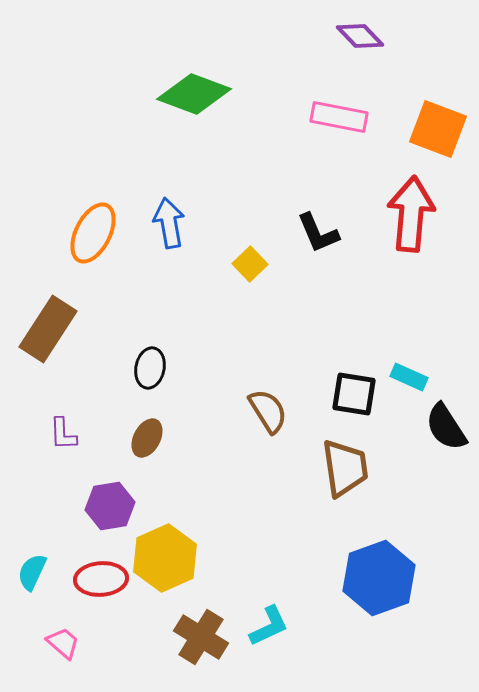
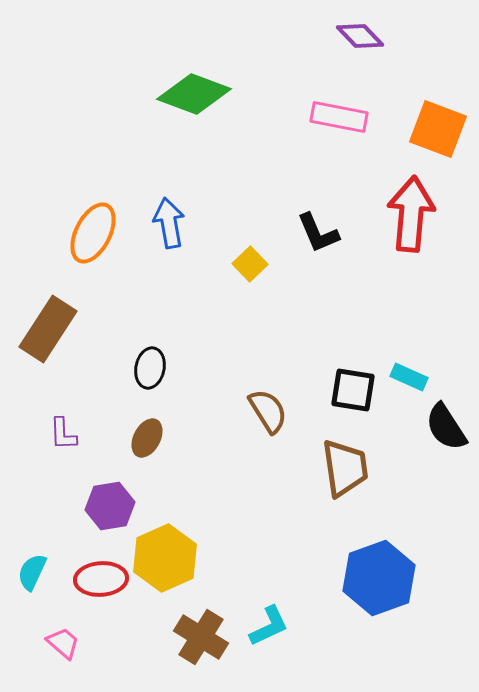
black square: moved 1 px left, 4 px up
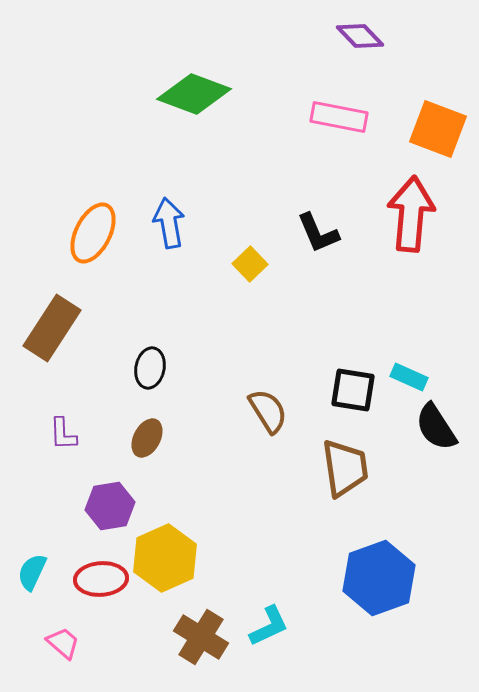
brown rectangle: moved 4 px right, 1 px up
black semicircle: moved 10 px left
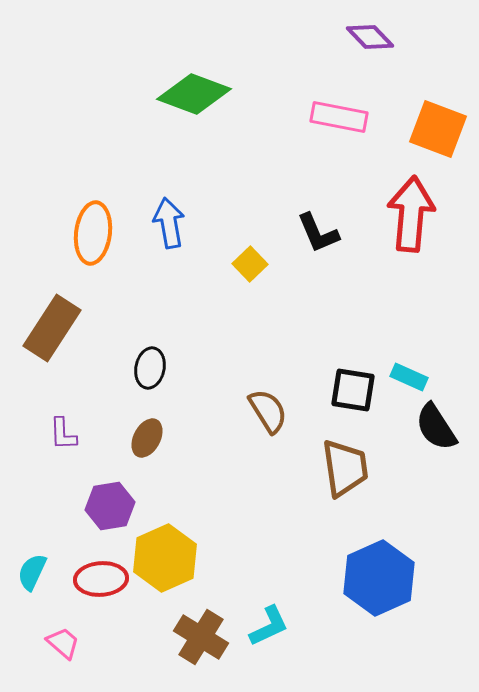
purple diamond: moved 10 px right, 1 px down
orange ellipse: rotated 20 degrees counterclockwise
blue hexagon: rotated 4 degrees counterclockwise
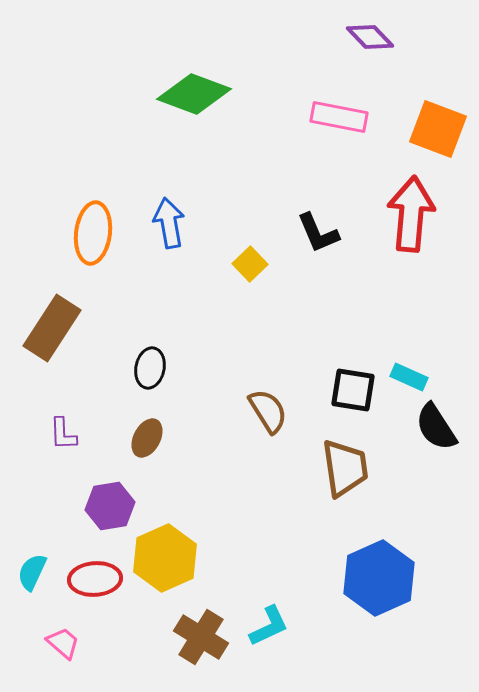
red ellipse: moved 6 px left
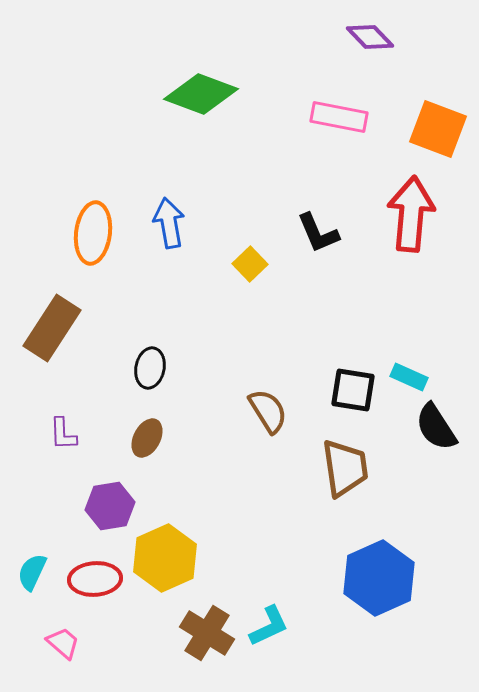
green diamond: moved 7 px right
brown cross: moved 6 px right, 4 px up
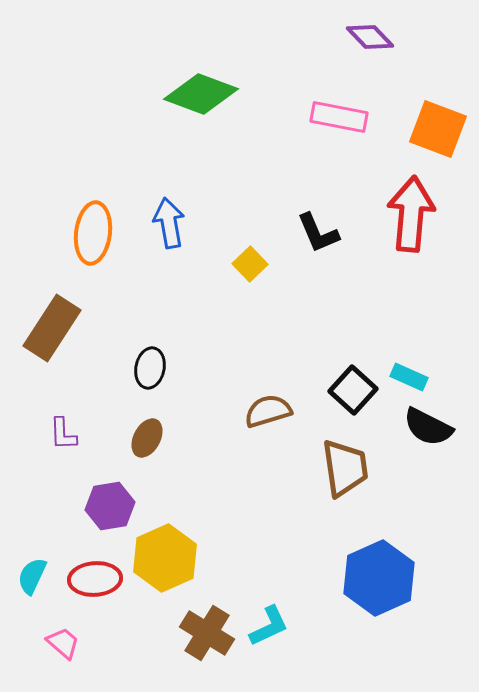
black square: rotated 33 degrees clockwise
brown semicircle: rotated 75 degrees counterclockwise
black semicircle: moved 8 px left; rotated 30 degrees counterclockwise
cyan semicircle: moved 4 px down
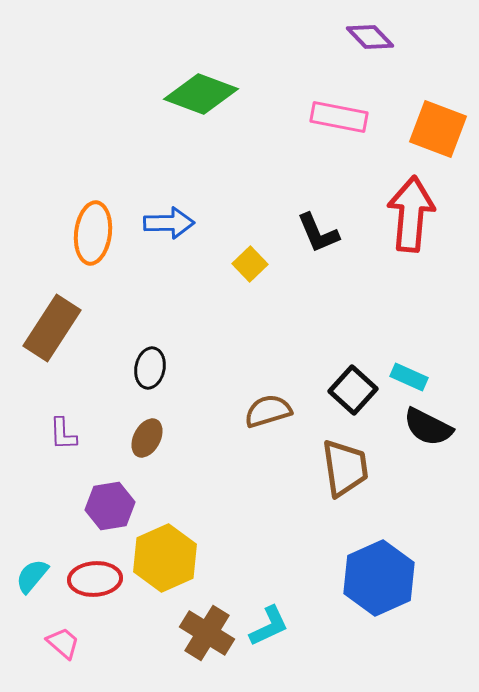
blue arrow: rotated 99 degrees clockwise
cyan semicircle: rotated 15 degrees clockwise
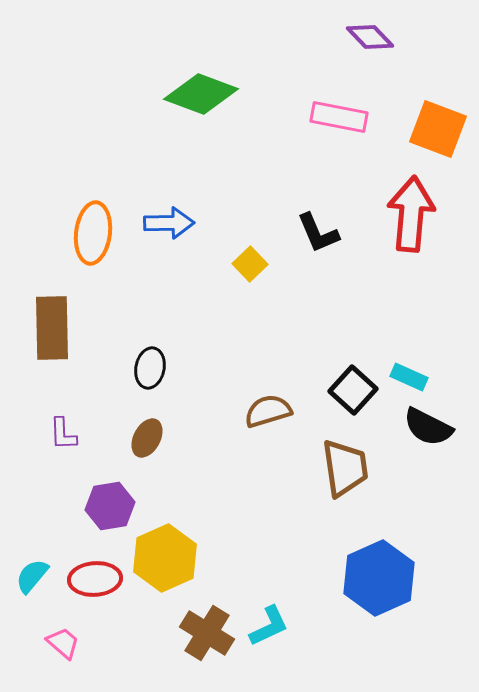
brown rectangle: rotated 34 degrees counterclockwise
